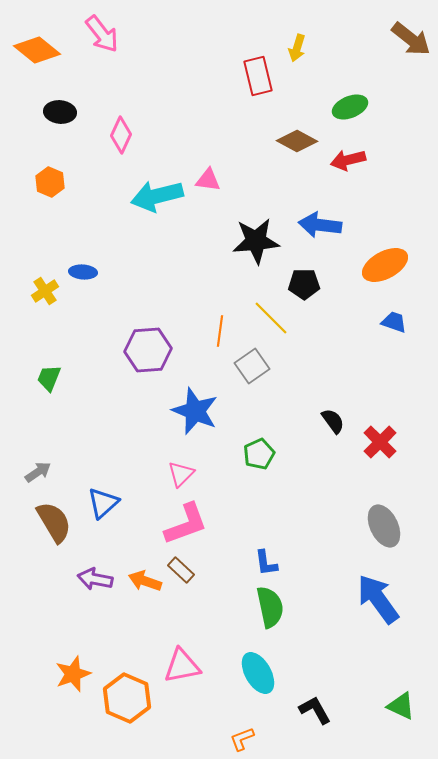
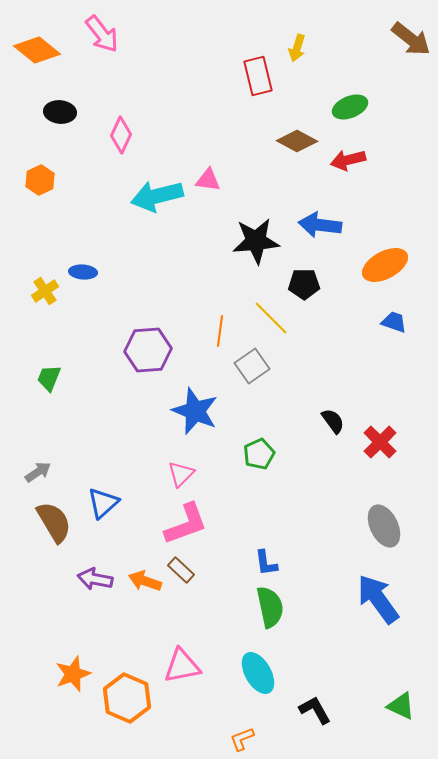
orange hexagon at (50, 182): moved 10 px left, 2 px up; rotated 12 degrees clockwise
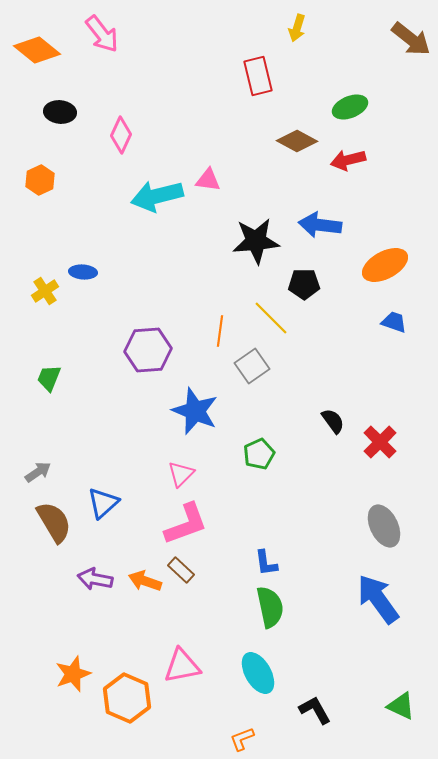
yellow arrow at (297, 48): moved 20 px up
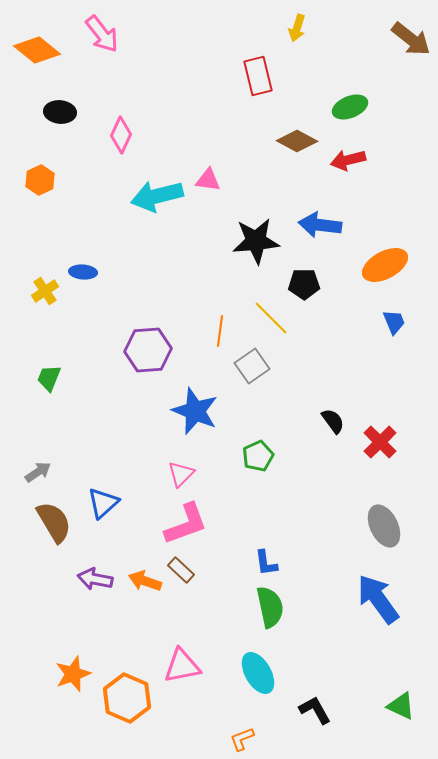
blue trapezoid at (394, 322): rotated 48 degrees clockwise
green pentagon at (259, 454): moved 1 px left, 2 px down
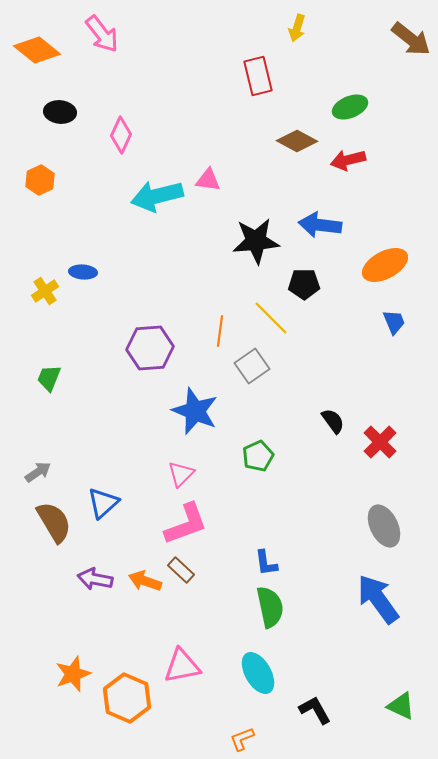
purple hexagon at (148, 350): moved 2 px right, 2 px up
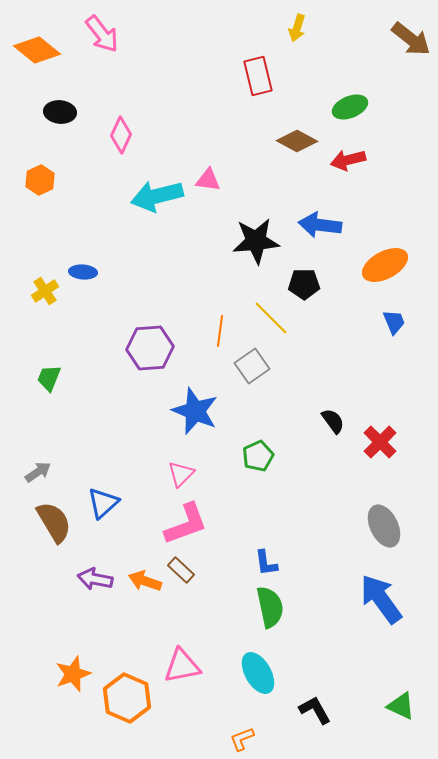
blue arrow at (378, 599): moved 3 px right
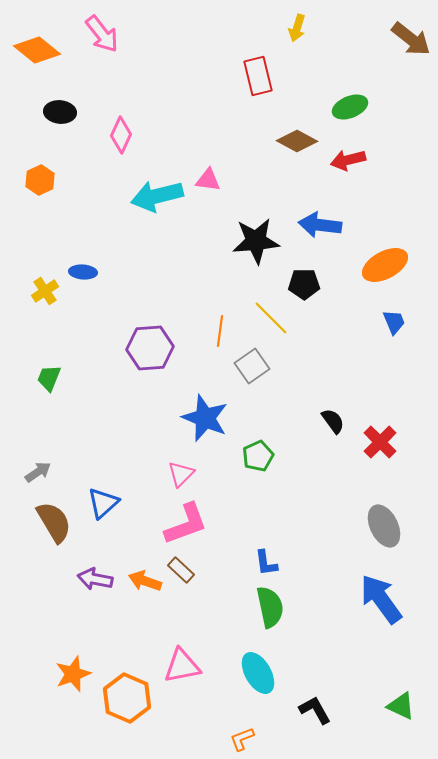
blue star at (195, 411): moved 10 px right, 7 px down
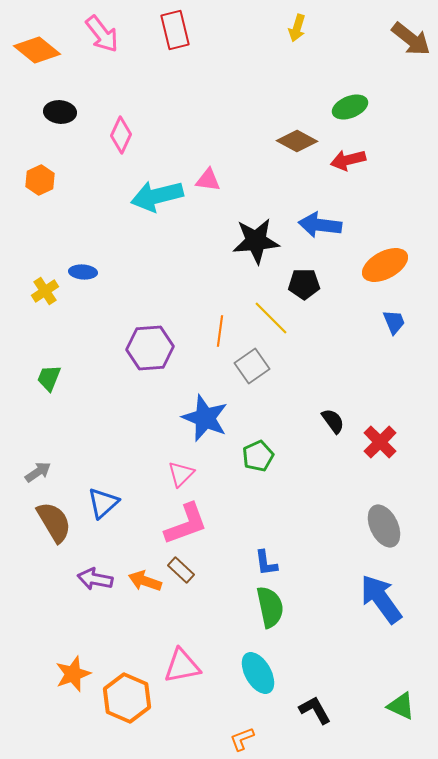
red rectangle at (258, 76): moved 83 px left, 46 px up
